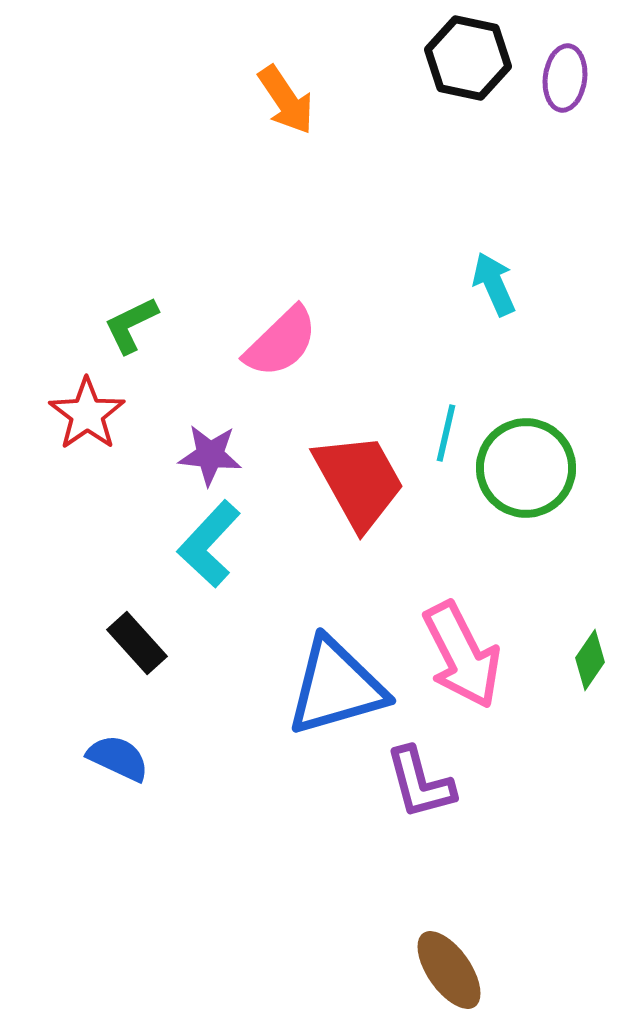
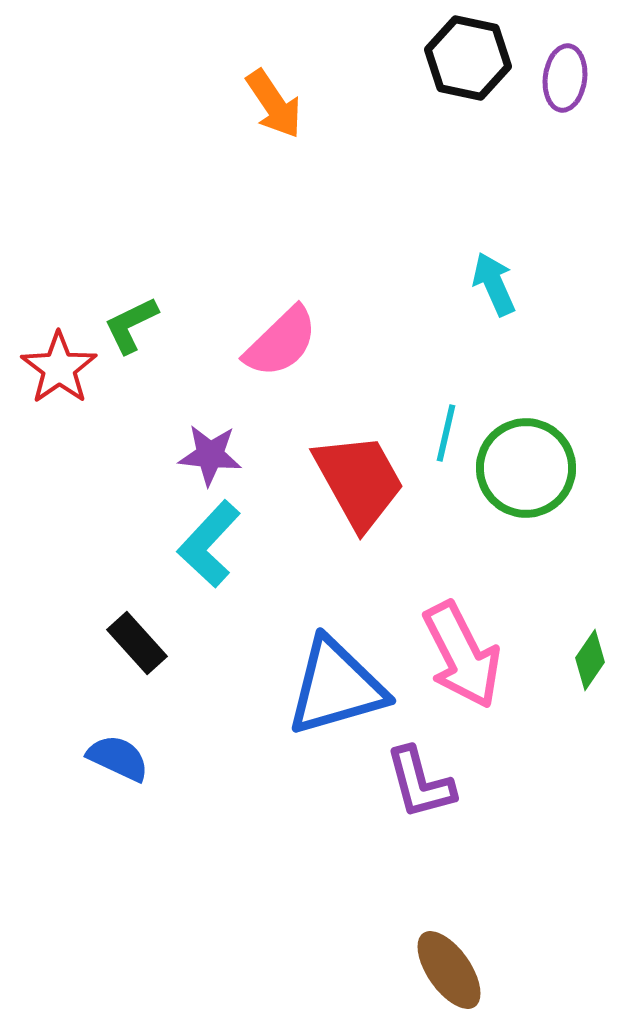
orange arrow: moved 12 px left, 4 px down
red star: moved 28 px left, 46 px up
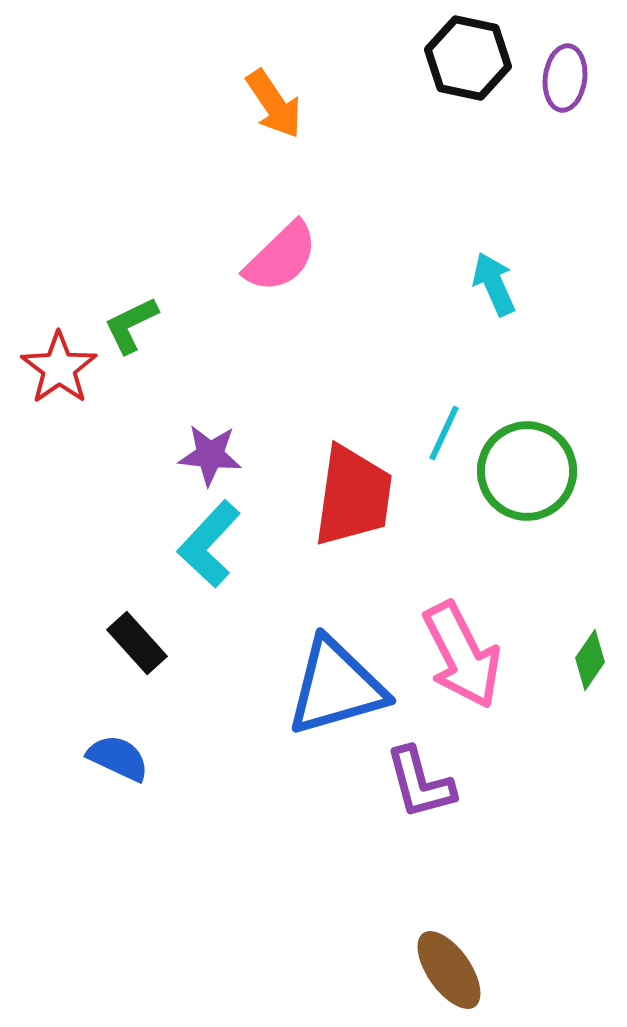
pink semicircle: moved 85 px up
cyan line: moved 2 px left; rotated 12 degrees clockwise
green circle: moved 1 px right, 3 px down
red trapezoid: moved 6 px left, 15 px down; rotated 37 degrees clockwise
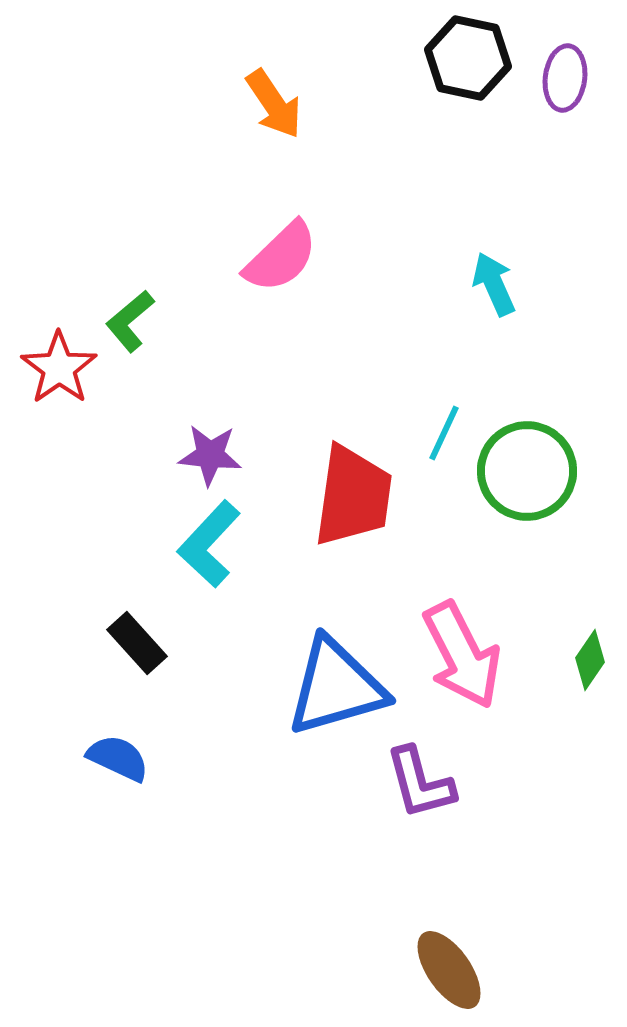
green L-shape: moved 1 px left, 4 px up; rotated 14 degrees counterclockwise
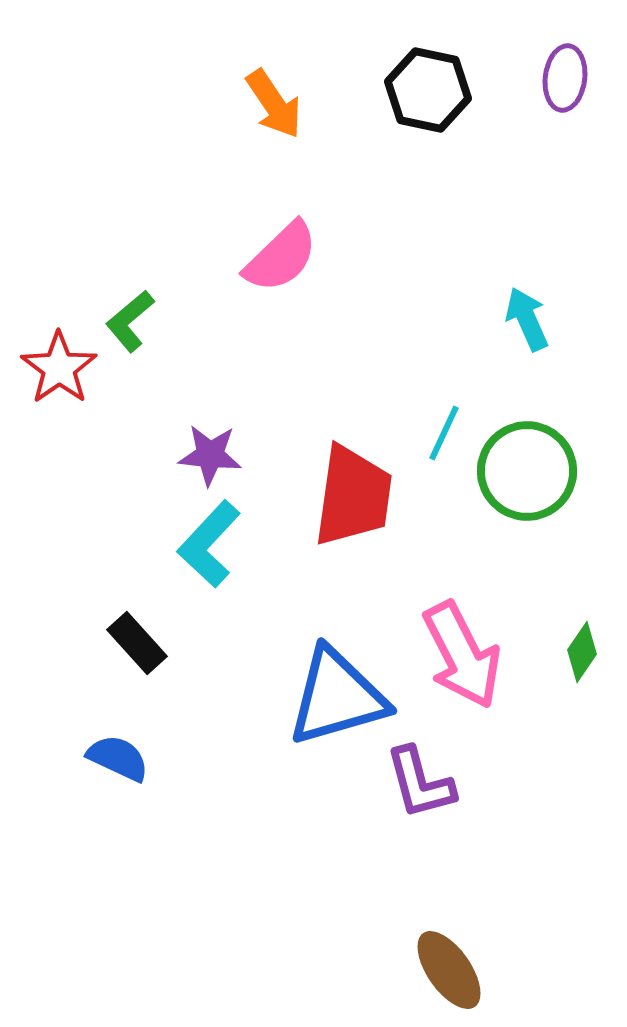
black hexagon: moved 40 px left, 32 px down
cyan arrow: moved 33 px right, 35 px down
green diamond: moved 8 px left, 8 px up
blue triangle: moved 1 px right, 10 px down
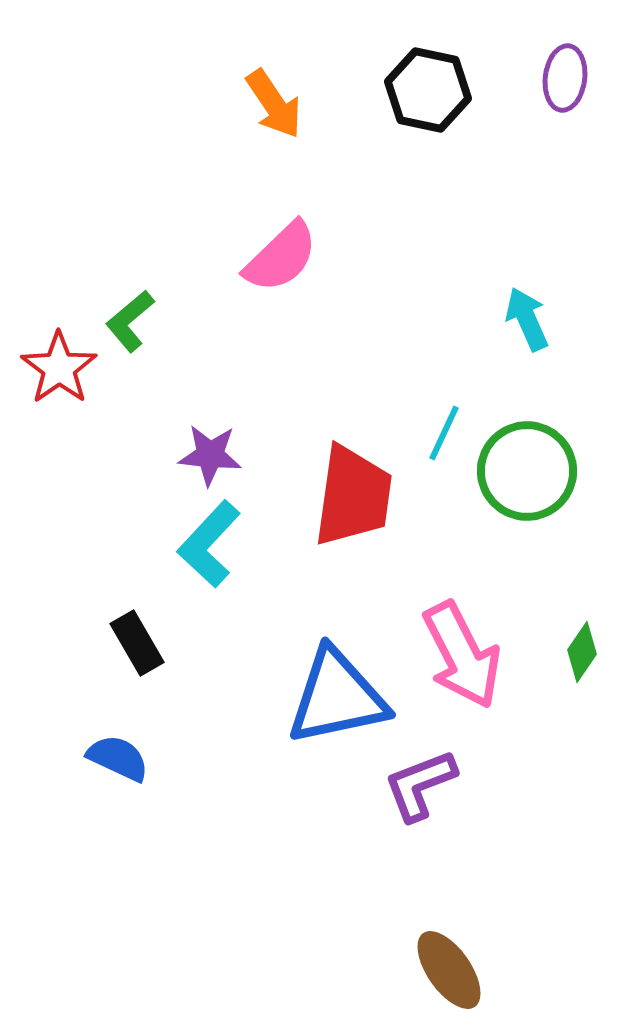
black rectangle: rotated 12 degrees clockwise
blue triangle: rotated 4 degrees clockwise
purple L-shape: moved 2 px down; rotated 84 degrees clockwise
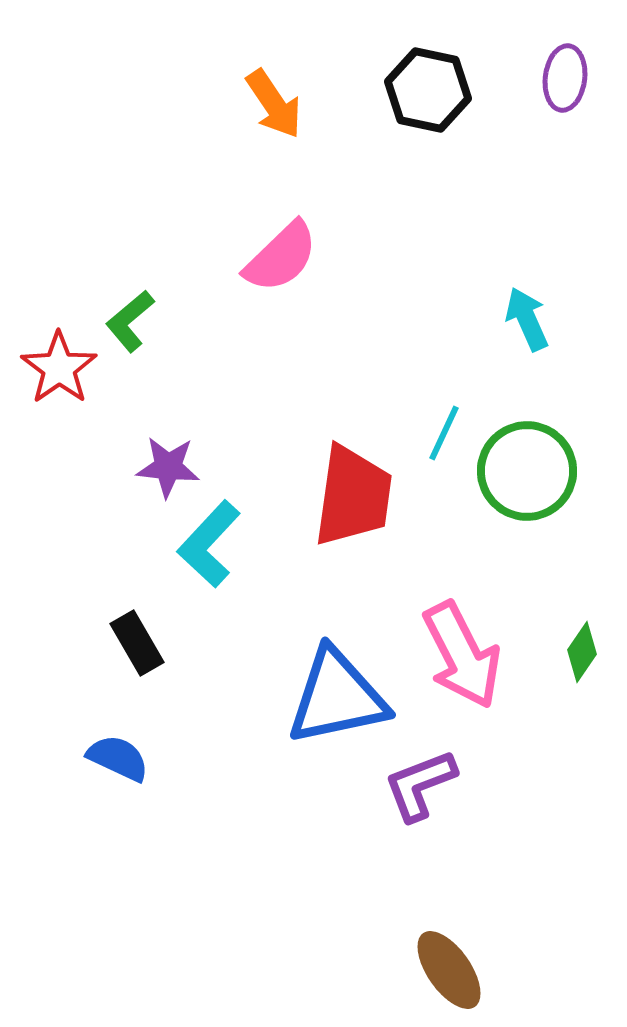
purple star: moved 42 px left, 12 px down
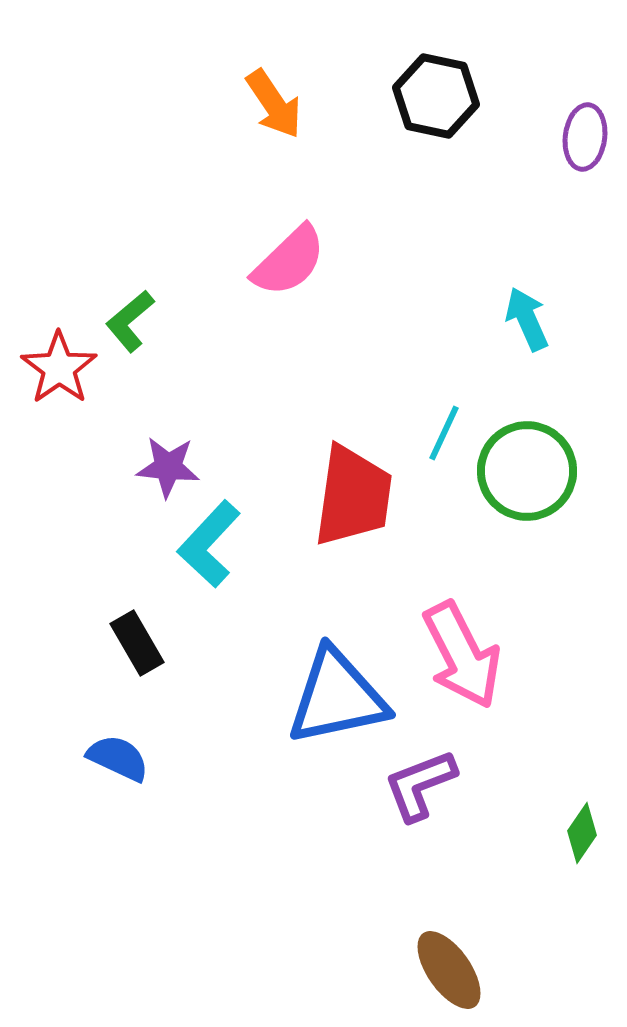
purple ellipse: moved 20 px right, 59 px down
black hexagon: moved 8 px right, 6 px down
pink semicircle: moved 8 px right, 4 px down
green diamond: moved 181 px down
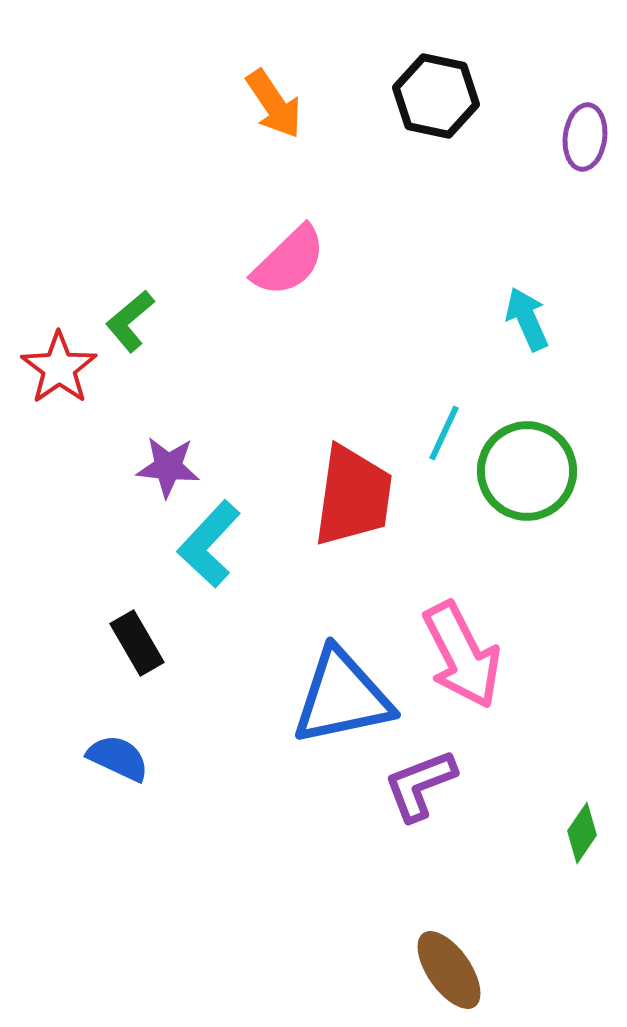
blue triangle: moved 5 px right
